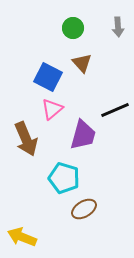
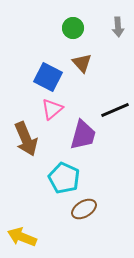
cyan pentagon: rotated 8 degrees clockwise
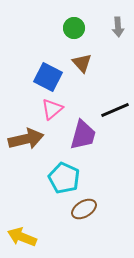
green circle: moved 1 px right
brown arrow: rotated 80 degrees counterclockwise
